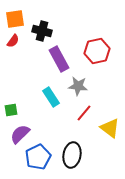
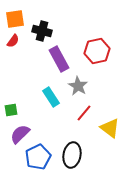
gray star: rotated 24 degrees clockwise
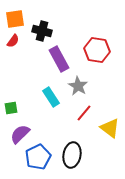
red hexagon: moved 1 px up; rotated 20 degrees clockwise
green square: moved 2 px up
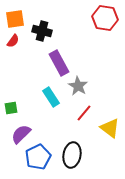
red hexagon: moved 8 px right, 32 px up
purple rectangle: moved 4 px down
purple semicircle: moved 1 px right
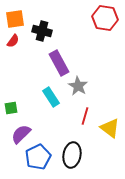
red line: moved 1 px right, 3 px down; rotated 24 degrees counterclockwise
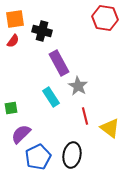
red line: rotated 30 degrees counterclockwise
